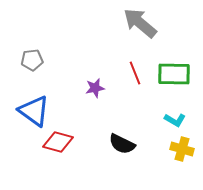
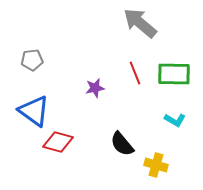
black semicircle: rotated 24 degrees clockwise
yellow cross: moved 26 px left, 16 px down
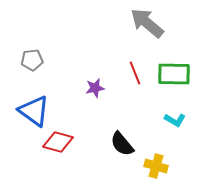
gray arrow: moved 7 px right
yellow cross: moved 1 px down
